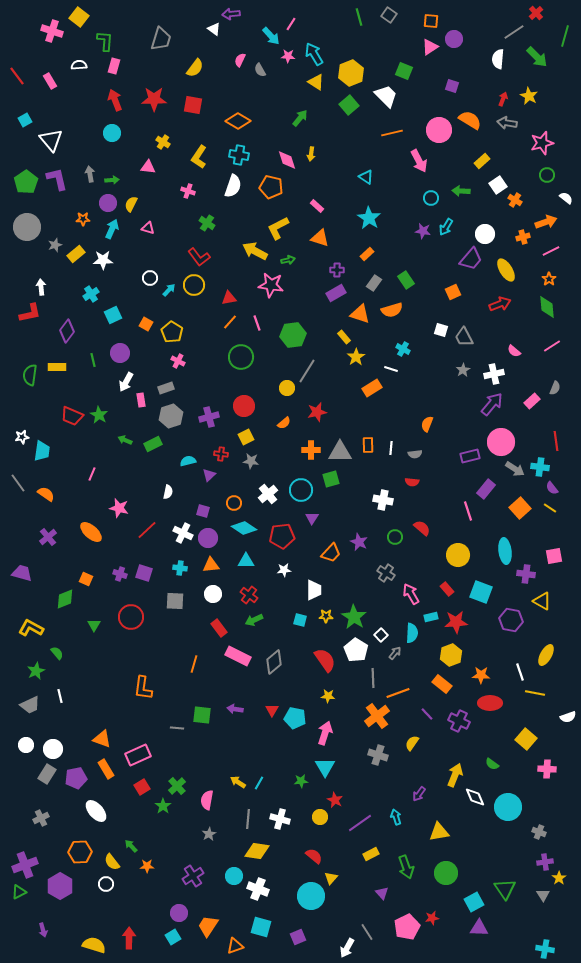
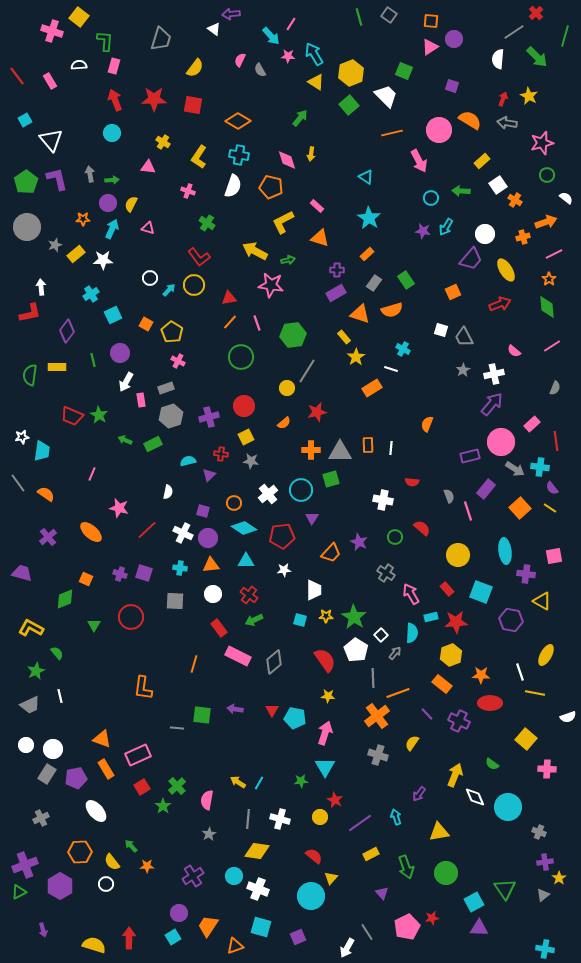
yellow L-shape at (278, 228): moved 5 px right, 6 px up
pink line at (551, 251): moved 3 px right, 3 px down
pink rectangle at (532, 401): moved 23 px down
gray semicircle at (415, 454): moved 34 px right, 42 px down; rotated 104 degrees counterclockwise
gray triangle at (543, 895): rotated 24 degrees clockwise
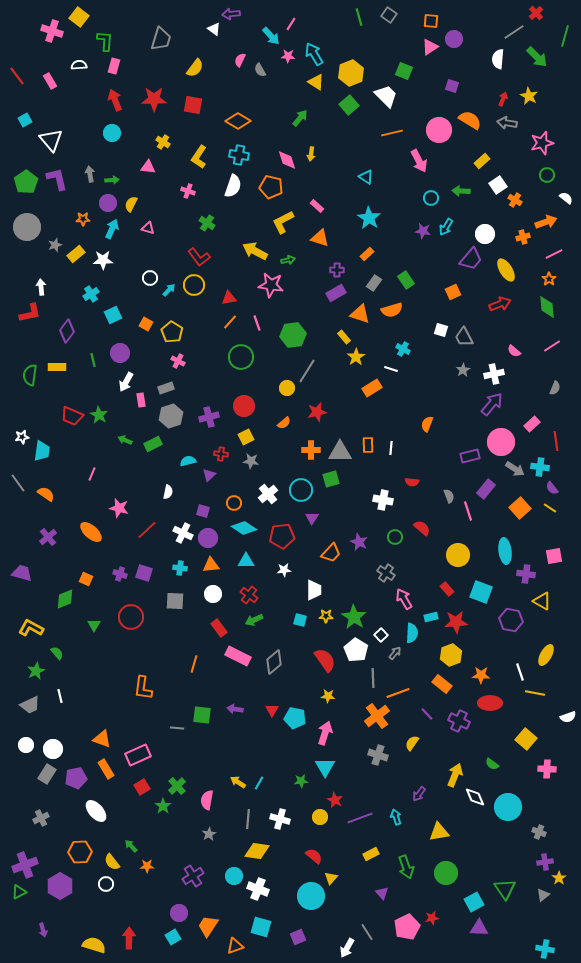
pink arrow at (411, 594): moved 7 px left, 5 px down
purple line at (360, 823): moved 5 px up; rotated 15 degrees clockwise
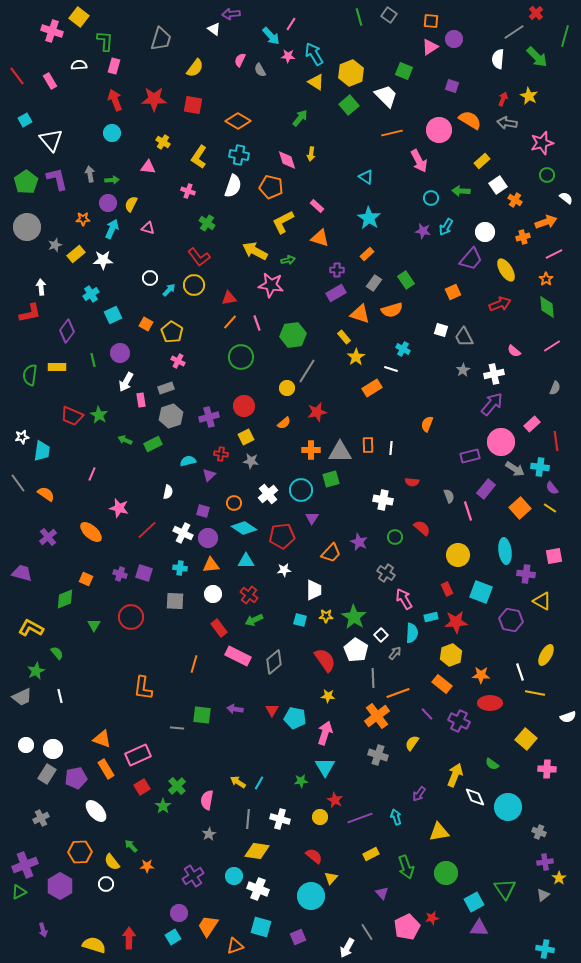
white circle at (485, 234): moved 2 px up
orange star at (549, 279): moved 3 px left
red rectangle at (447, 589): rotated 16 degrees clockwise
gray trapezoid at (30, 705): moved 8 px left, 8 px up
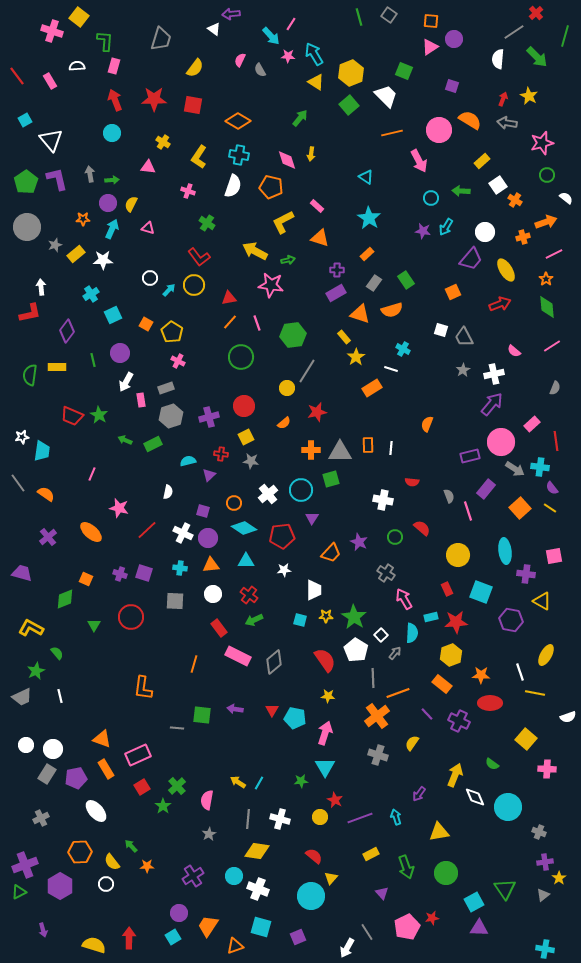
white semicircle at (79, 65): moved 2 px left, 1 px down
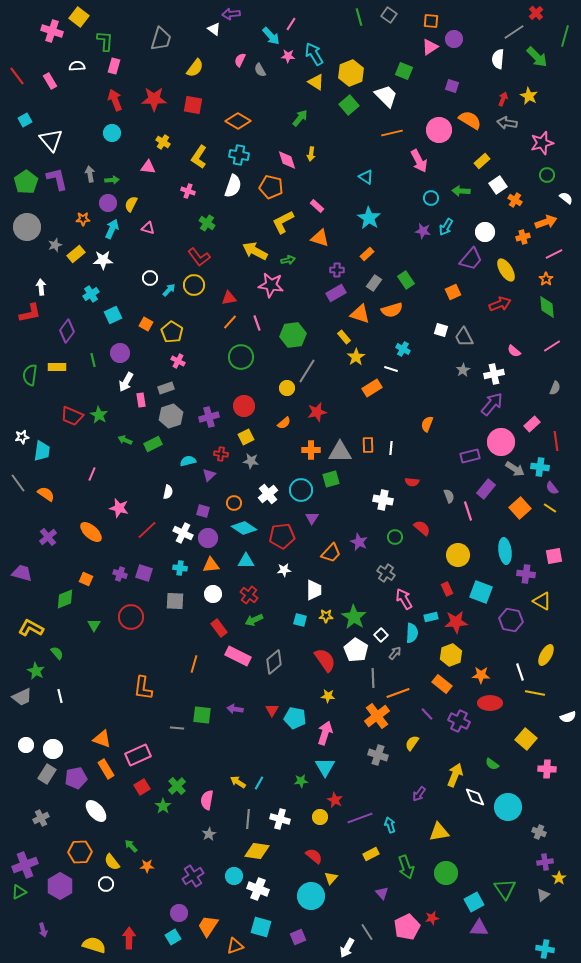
green star at (36, 671): rotated 18 degrees counterclockwise
cyan arrow at (396, 817): moved 6 px left, 8 px down
